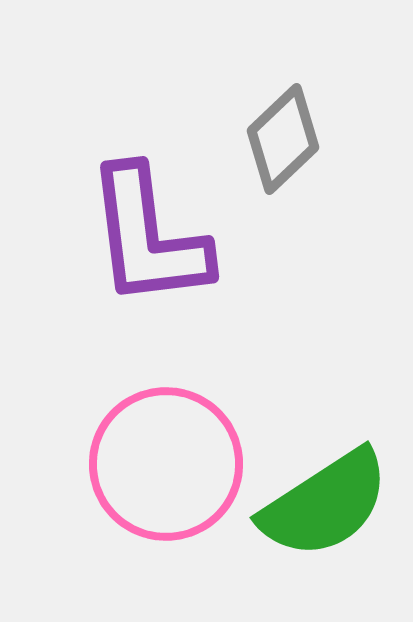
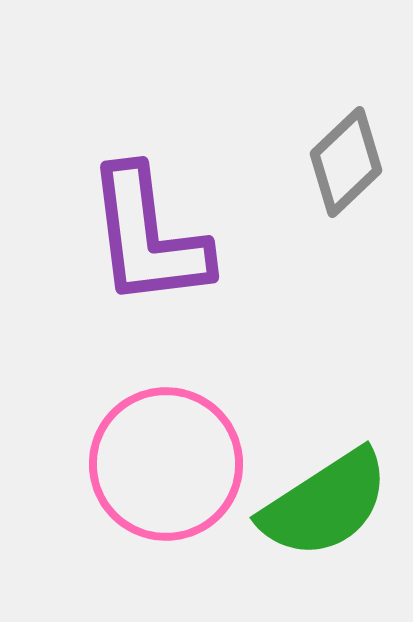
gray diamond: moved 63 px right, 23 px down
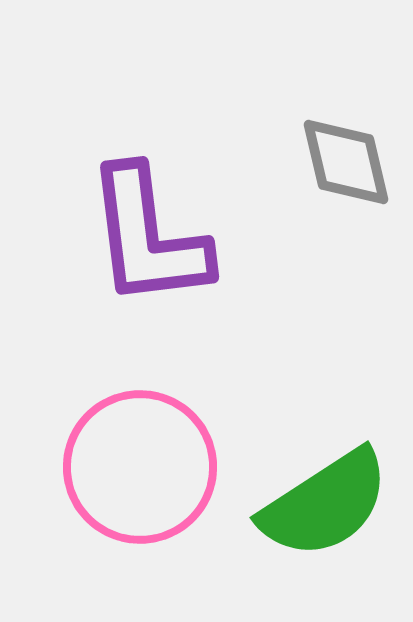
gray diamond: rotated 60 degrees counterclockwise
pink circle: moved 26 px left, 3 px down
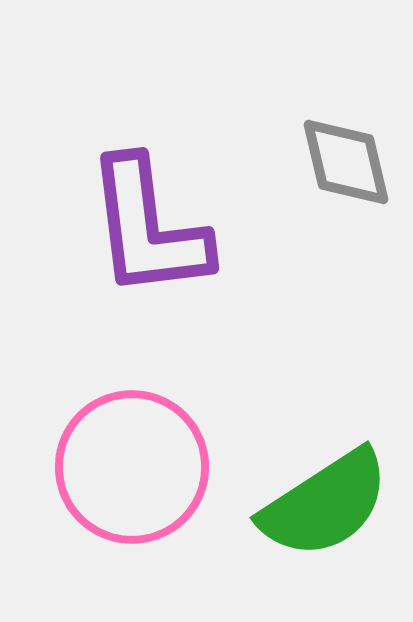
purple L-shape: moved 9 px up
pink circle: moved 8 px left
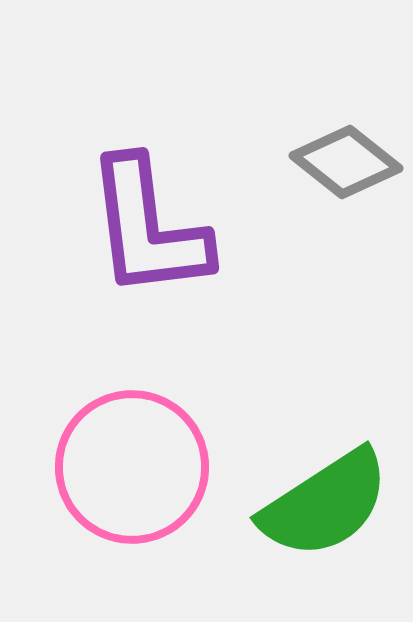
gray diamond: rotated 38 degrees counterclockwise
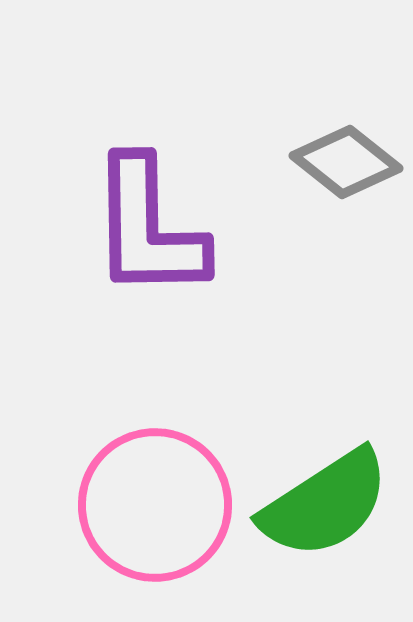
purple L-shape: rotated 6 degrees clockwise
pink circle: moved 23 px right, 38 px down
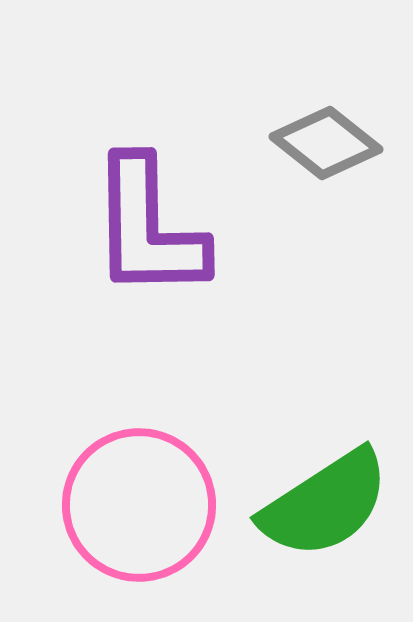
gray diamond: moved 20 px left, 19 px up
pink circle: moved 16 px left
